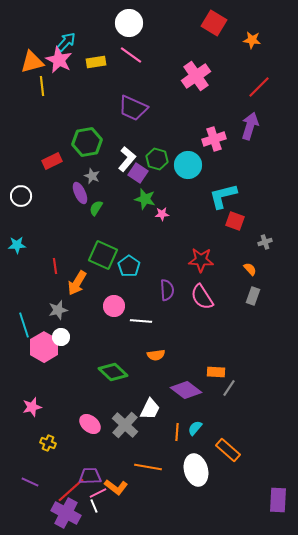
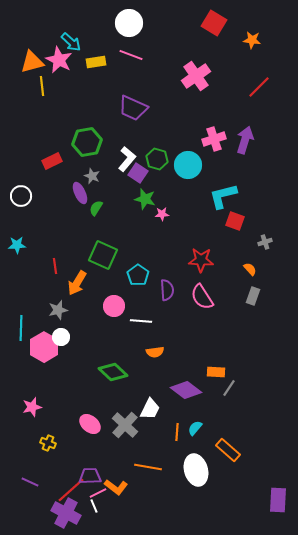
cyan arrow at (66, 42): moved 5 px right; rotated 90 degrees clockwise
pink line at (131, 55): rotated 15 degrees counterclockwise
purple arrow at (250, 126): moved 5 px left, 14 px down
cyan pentagon at (129, 266): moved 9 px right, 9 px down
cyan line at (24, 325): moved 3 px left, 3 px down; rotated 20 degrees clockwise
orange semicircle at (156, 355): moved 1 px left, 3 px up
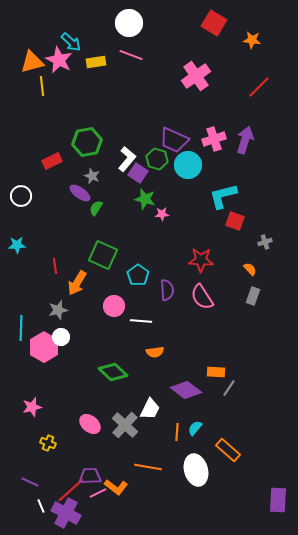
purple trapezoid at (133, 108): moved 41 px right, 32 px down
purple ellipse at (80, 193): rotated 30 degrees counterclockwise
white line at (94, 506): moved 53 px left
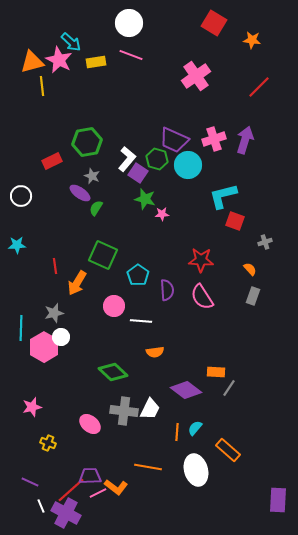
gray star at (58, 310): moved 4 px left, 3 px down
gray cross at (125, 425): moved 1 px left, 14 px up; rotated 36 degrees counterclockwise
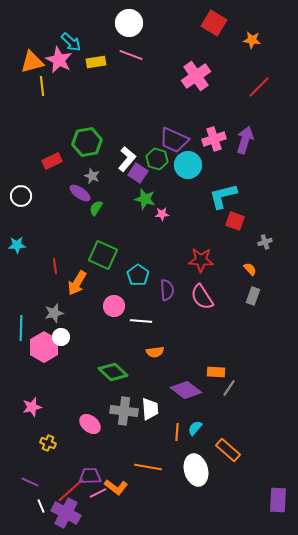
white trapezoid at (150, 409): rotated 30 degrees counterclockwise
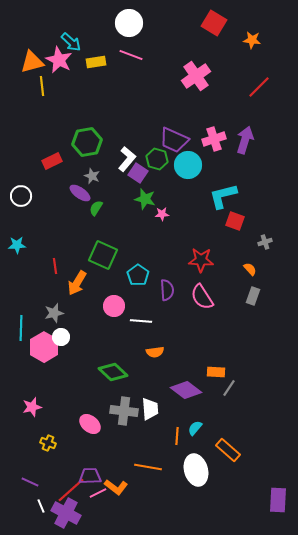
orange line at (177, 432): moved 4 px down
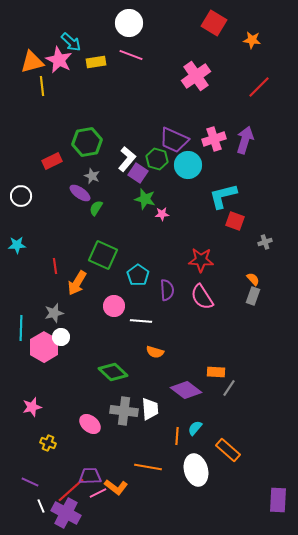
orange semicircle at (250, 269): moved 3 px right, 10 px down
orange semicircle at (155, 352): rotated 24 degrees clockwise
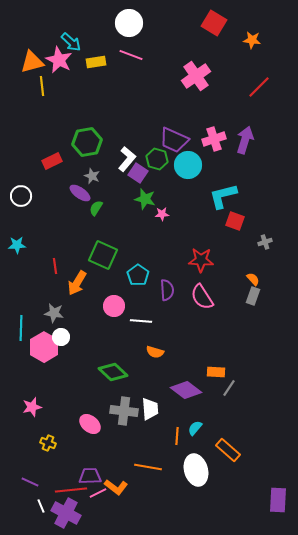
gray star at (54, 313): rotated 24 degrees clockwise
red line at (71, 490): rotated 36 degrees clockwise
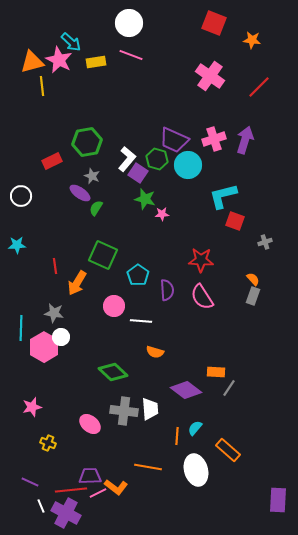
red square at (214, 23): rotated 10 degrees counterclockwise
pink cross at (196, 76): moved 14 px right; rotated 20 degrees counterclockwise
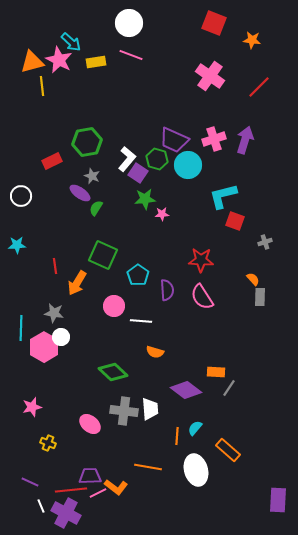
green star at (145, 199): rotated 20 degrees counterclockwise
gray rectangle at (253, 296): moved 7 px right, 1 px down; rotated 18 degrees counterclockwise
